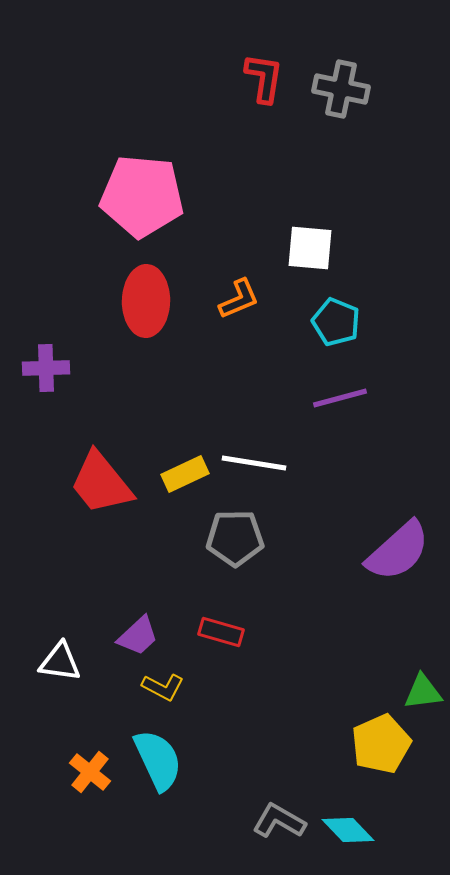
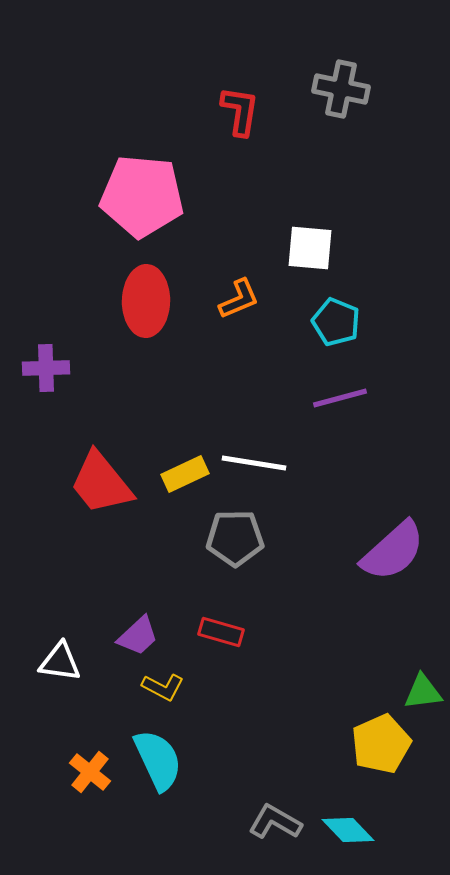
red L-shape: moved 24 px left, 33 px down
purple semicircle: moved 5 px left
gray L-shape: moved 4 px left, 1 px down
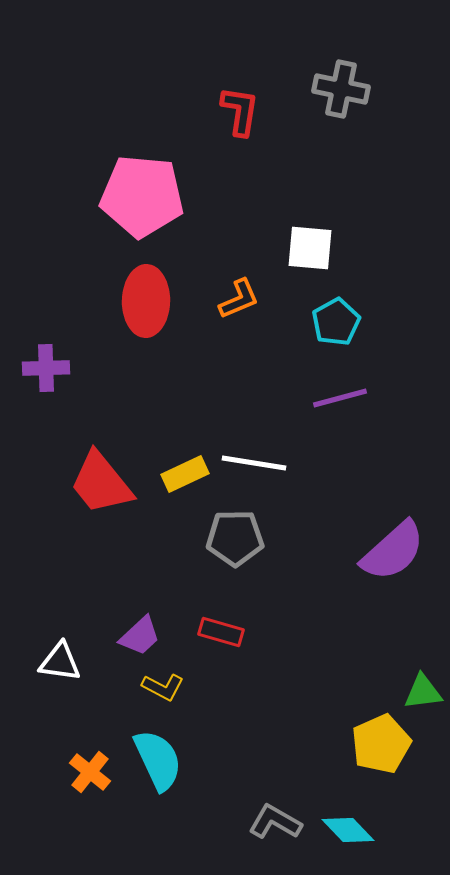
cyan pentagon: rotated 21 degrees clockwise
purple trapezoid: moved 2 px right
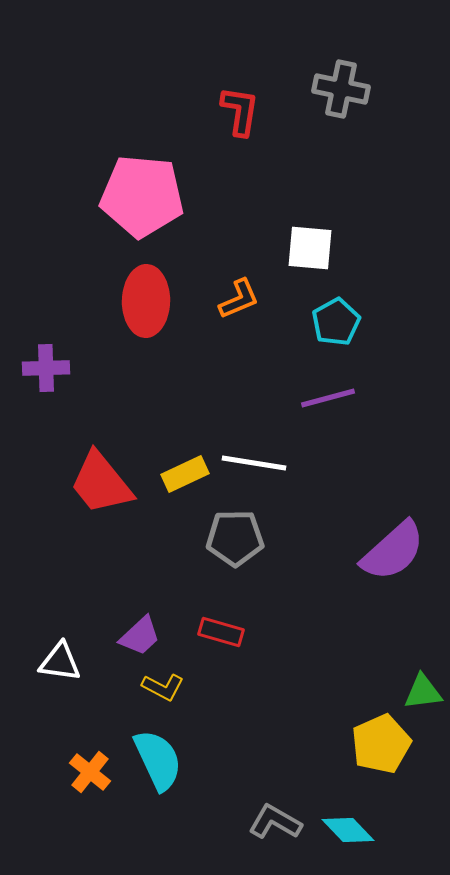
purple line: moved 12 px left
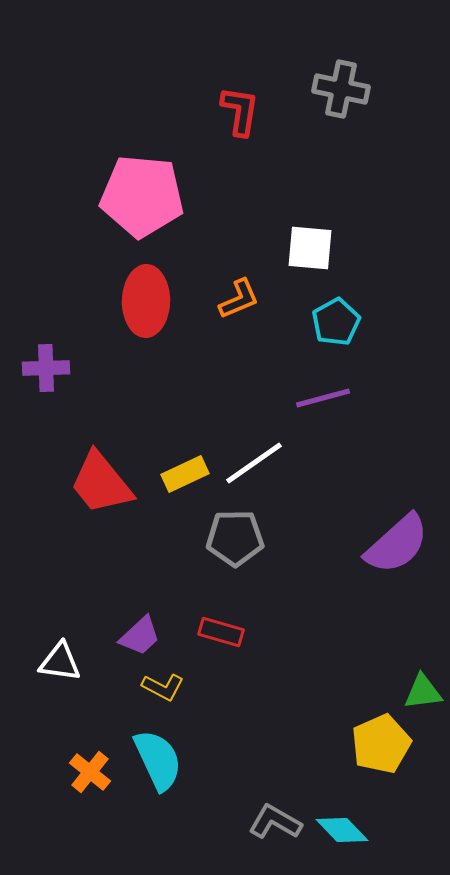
purple line: moved 5 px left
white line: rotated 44 degrees counterclockwise
purple semicircle: moved 4 px right, 7 px up
cyan diamond: moved 6 px left
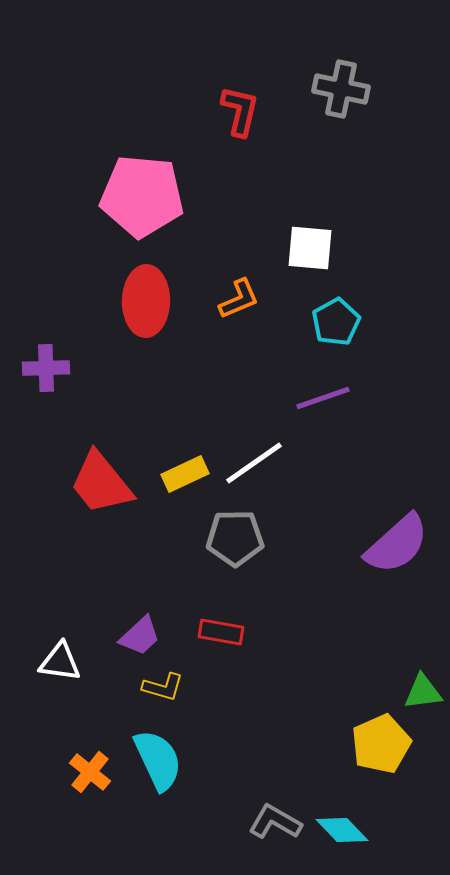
red L-shape: rotated 4 degrees clockwise
purple line: rotated 4 degrees counterclockwise
red rectangle: rotated 6 degrees counterclockwise
yellow L-shape: rotated 12 degrees counterclockwise
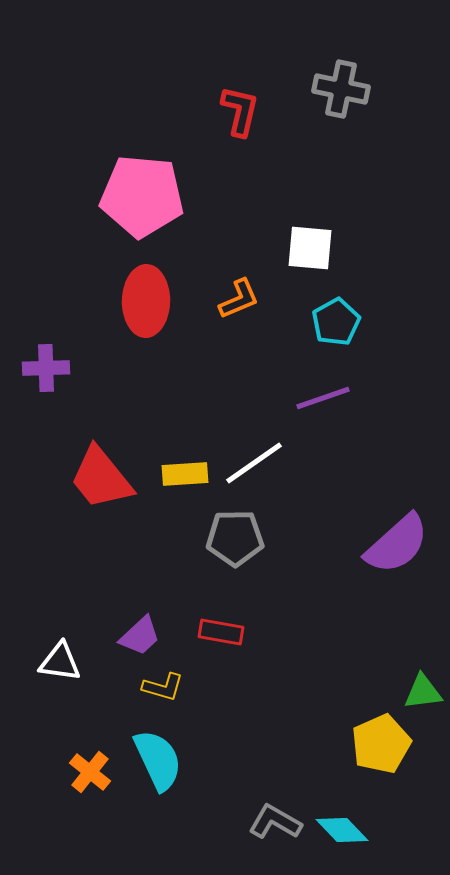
yellow rectangle: rotated 21 degrees clockwise
red trapezoid: moved 5 px up
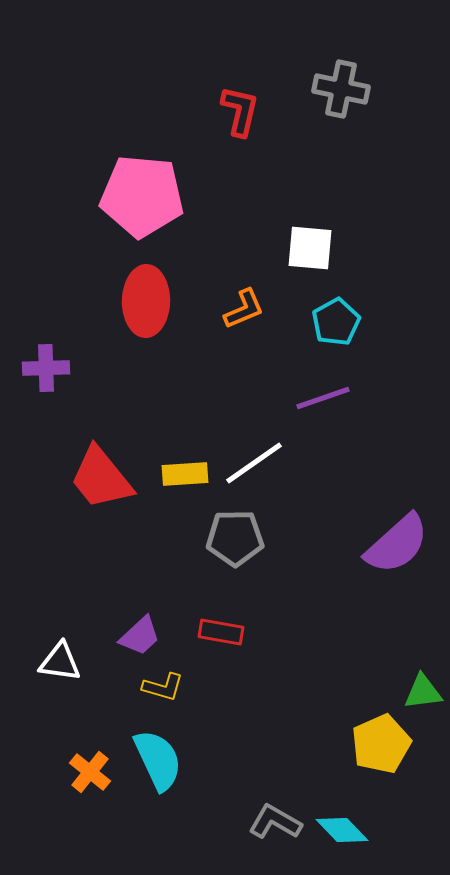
orange L-shape: moved 5 px right, 10 px down
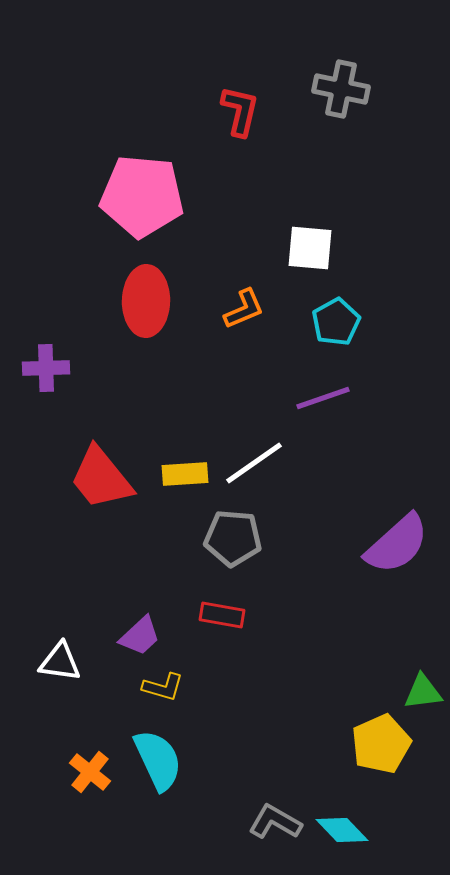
gray pentagon: moved 2 px left; rotated 6 degrees clockwise
red rectangle: moved 1 px right, 17 px up
